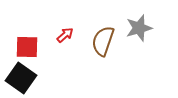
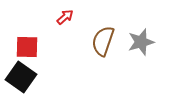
gray star: moved 2 px right, 14 px down
red arrow: moved 18 px up
black square: moved 1 px up
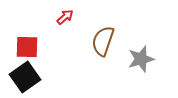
gray star: moved 17 px down
black square: moved 4 px right; rotated 20 degrees clockwise
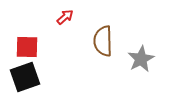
brown semicircle: rotated 20 degrees counterclockwise
gray star: rotated 12 degrees counterclockwise
black square: rotated 16 degrees clockwise
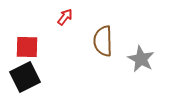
red arrow: rotated 12 degrees counterclockwise
gray star: rotated 16 degrees counterclockwise
black square: rotated 8 degrees counterclockwise
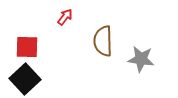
gray star: rotated 20 degrees counterclockwise
black square: moved 2 px down; rotated 16 degrees counterclockwise
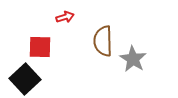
red arrow: rotated 36 degrees clockwise
red square: moved 13 px right
gray star: moved 8 px left; rotated 24 degrees clockwise
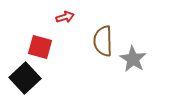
red square: rotated 15 degrees clockwise
black square: moved 1 px up
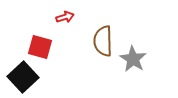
black square: moved 2 px left, 1 px up
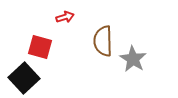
black square: moved 1 px right, 1 px down
